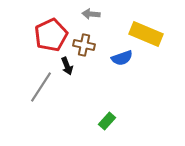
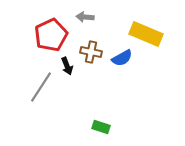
gray arrow: moved 6 px left, 3 px down
brown cross: moved 7 px right, 7 px down
blue semicircle: rotated 10 degrees counterclockwise
green rectangle: moved 6 px left, 6 px down; rotated 66 degrees clockwise
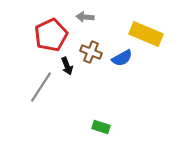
brown cross: rotated 10 degrees clockwise
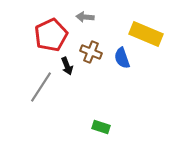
blue semicircle: rotated 100 degrees clockwise
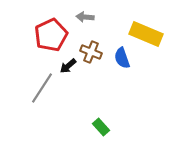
black arrow: moved 1 px right; rotated 72 degrees clockwise
gray line: moved 1 px right, 1 px down
green rectangle: rotated 30 degrees clockwise
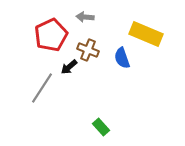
brown cross: moved 3 px left, 2 px up
black arrow: moved 1 px right, 1 px down
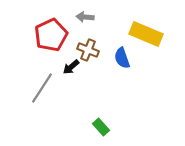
black arrow: moved 2 px right
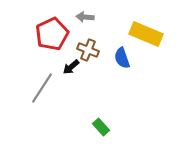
red pentagon: moved 1 px right, 1 px up
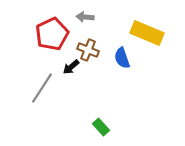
yellow rectangle: moved 1 px right, 1 px up
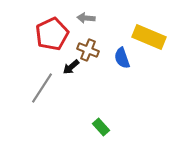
gray arrow: moved 1 px right, 1 px down
yellow rectangle: moved 2 px right, 4 px down
